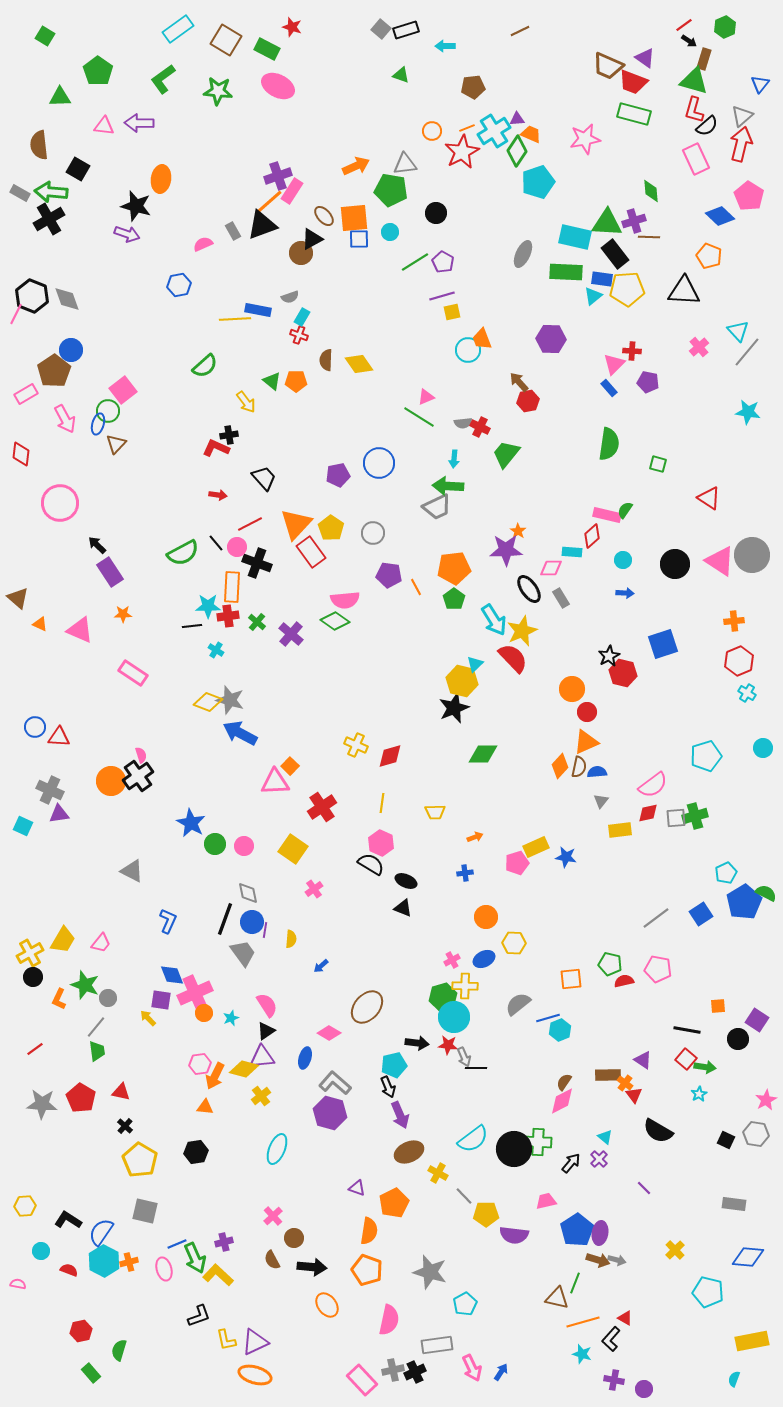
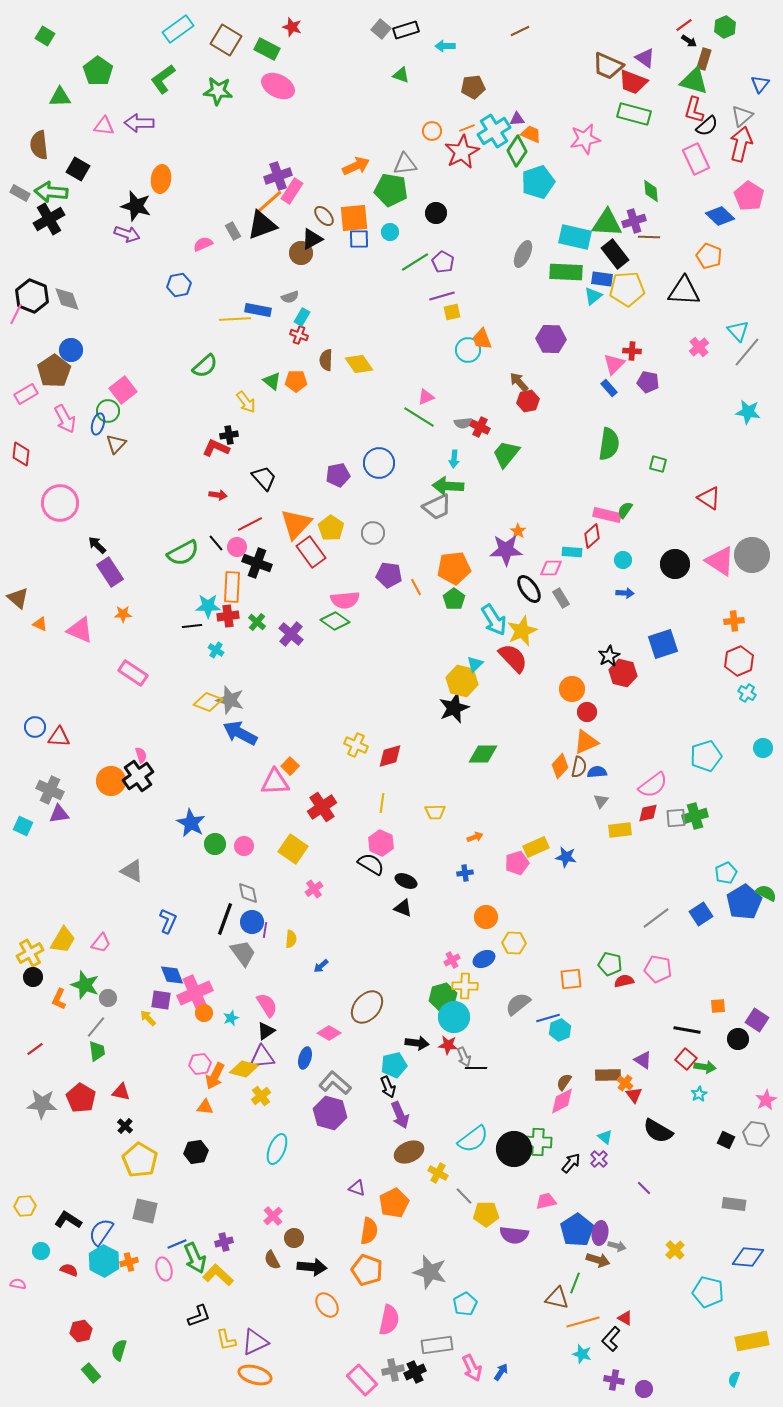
gray arrow at (617, 1260): moved 14 px up
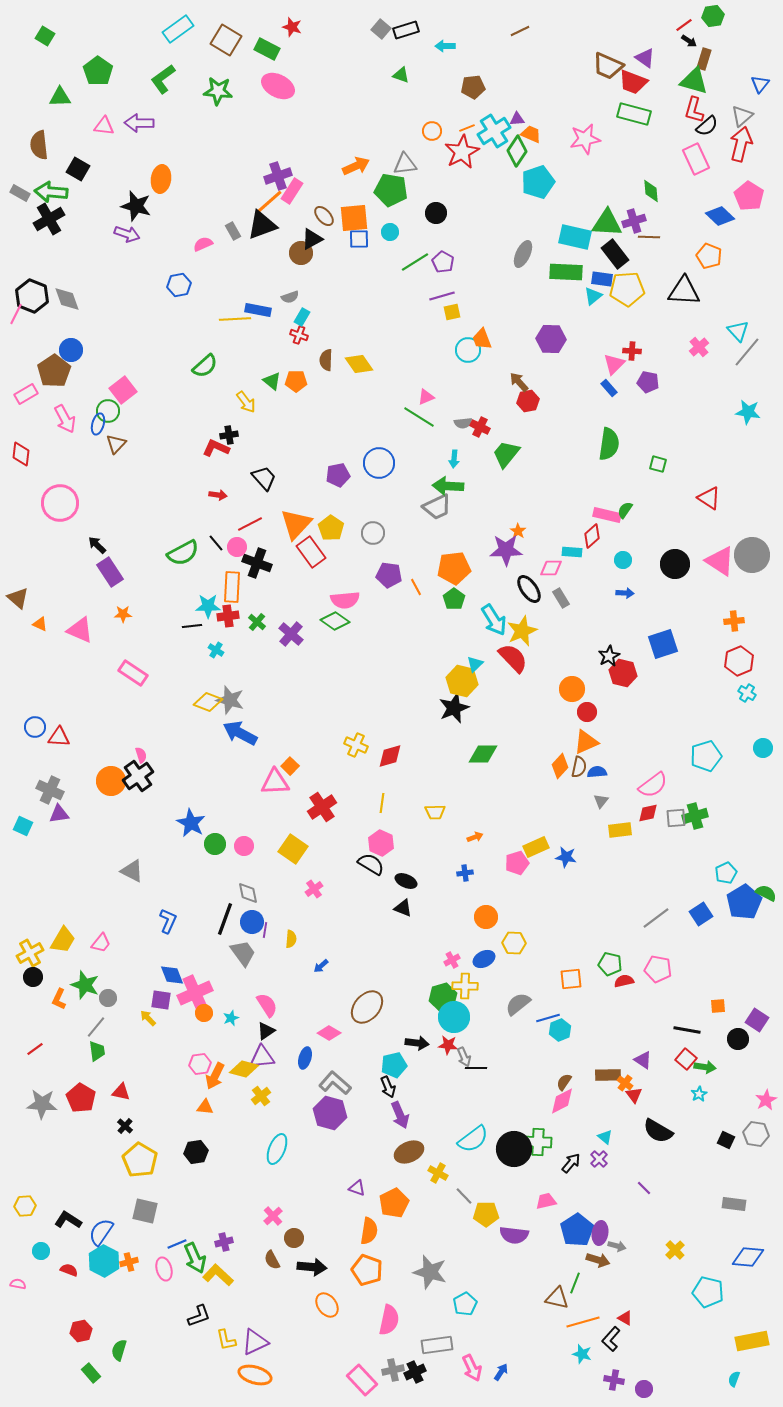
green hexagon at (725, 27): moved 12 px left, 11 px up; rotated 15 degrees clockwise
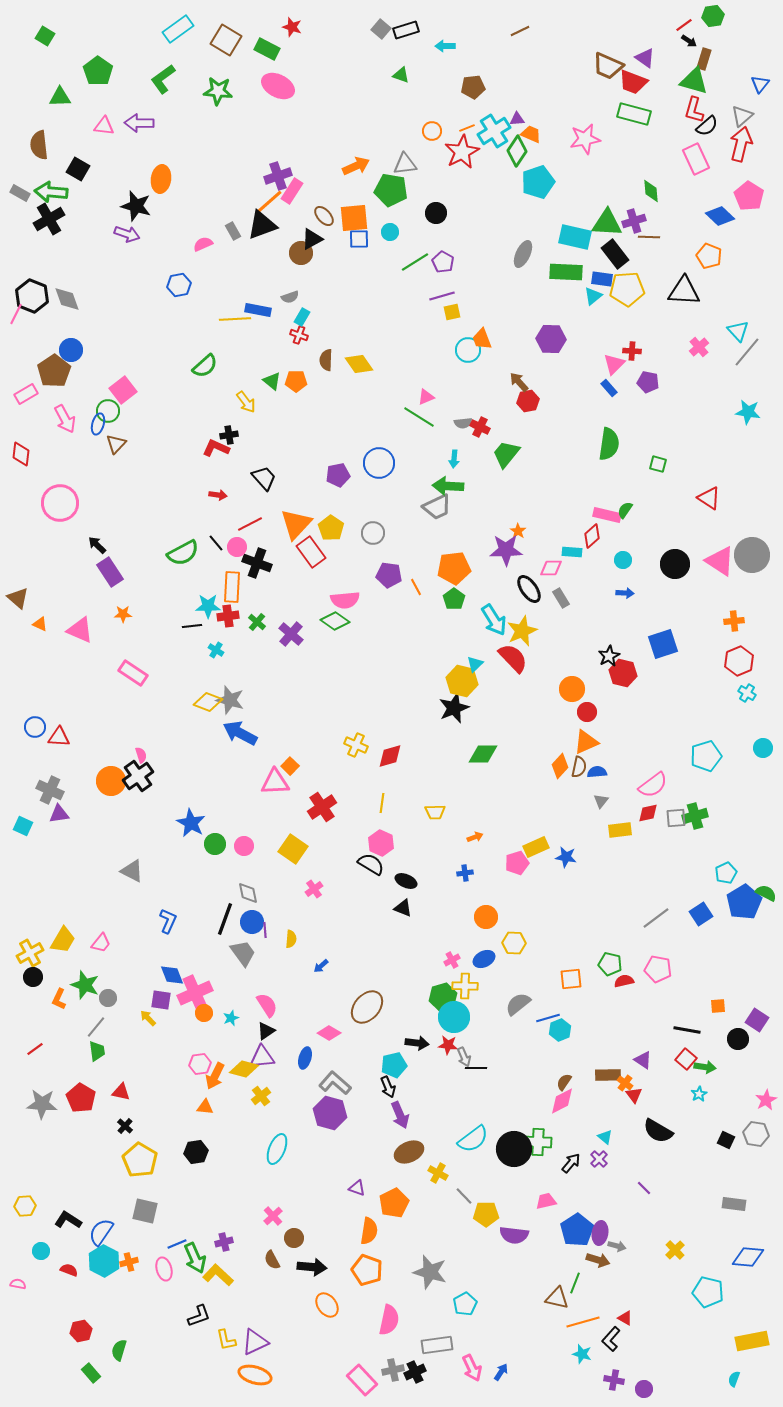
purple line at (265, 930): rotated 14 degrees counterclockwise
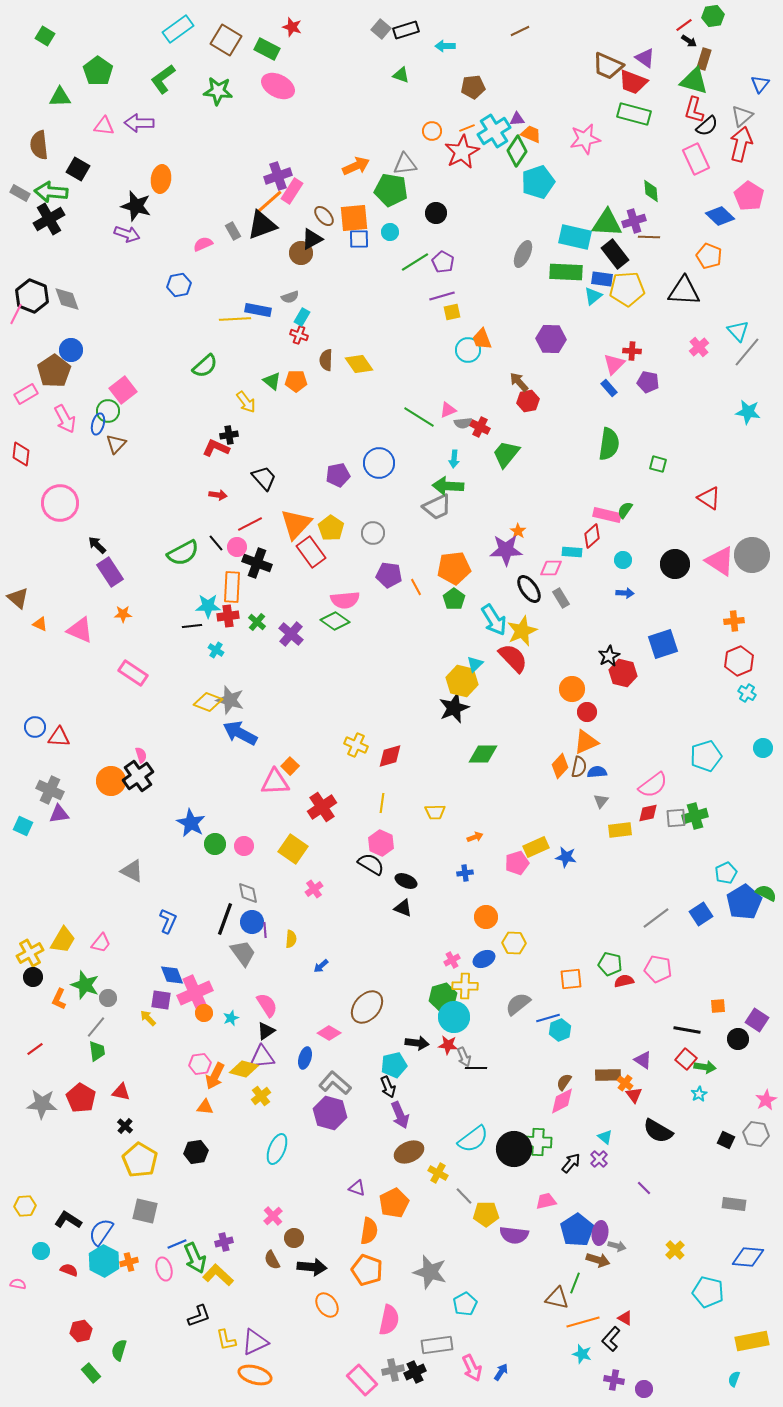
pink triangle at (426, 397): moved 22 px right, 13 px down
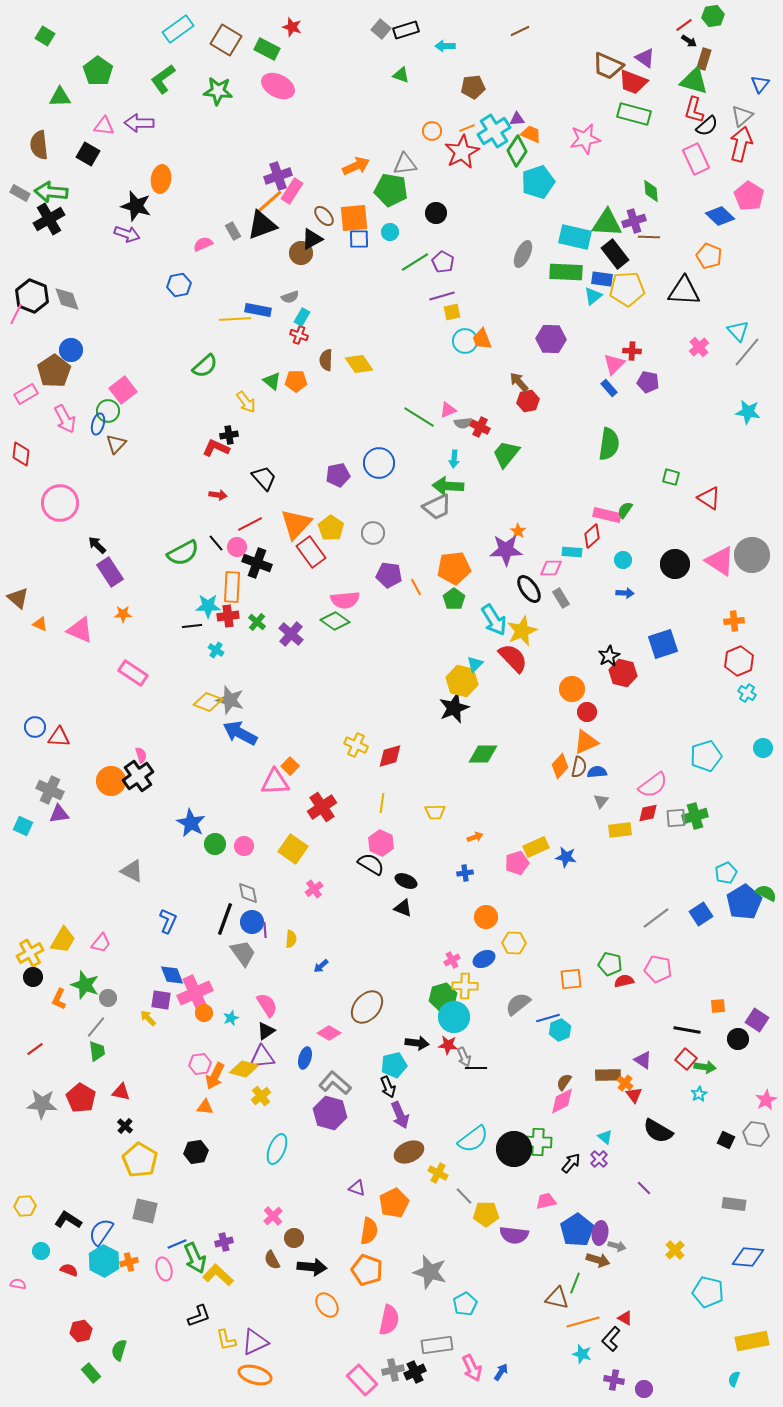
black square at (78, 169): moved 10 px right, 15 px up
cyan circle at (468, 350): moved 3 px left, 9 px up
green square at (658, 464): moved 13 px right, 13 px down
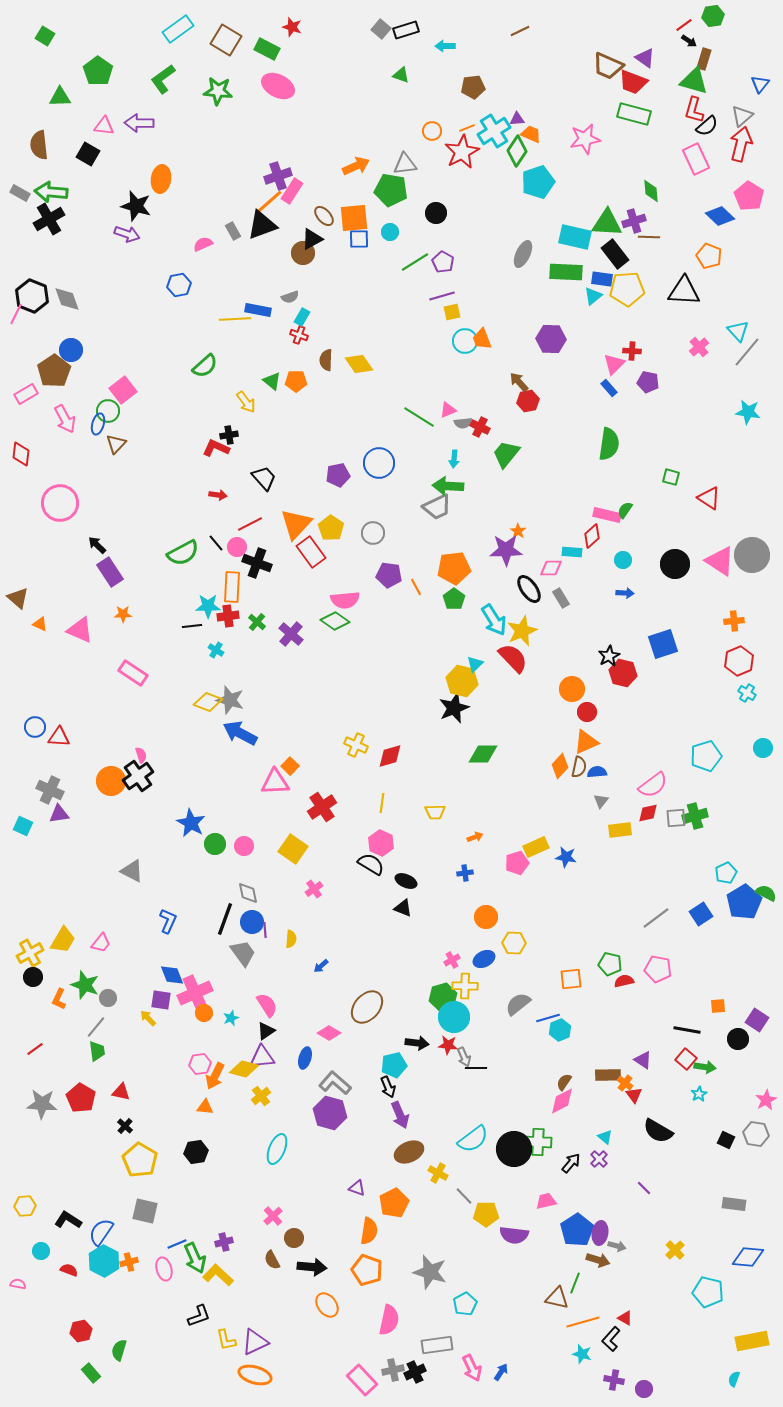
brown circle at (301, 253): moved 2 px right
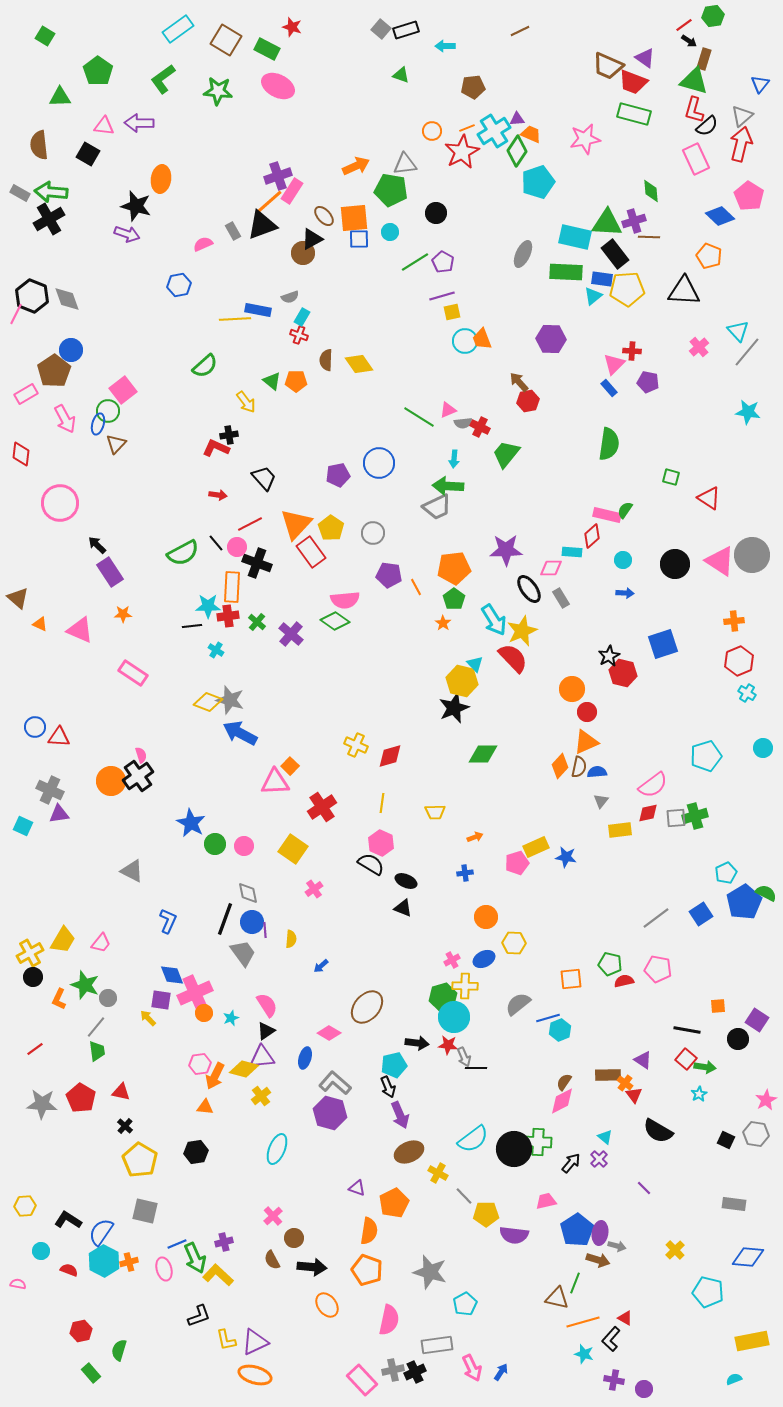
orange star at (518, 531): moved 75 px left, 92 px down
cyan triangle at (475, 664): rotated 30 degrees counterclockwise
cyan star at (582, 1354): moved 2 px right
cyan semicircle at (734, 1379): rotated 49 degrees clockwise
